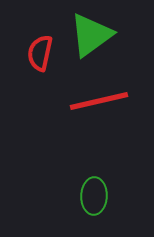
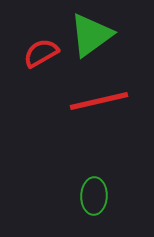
red semicircle: moved 1 px right; rotated 48 degrees clockwise
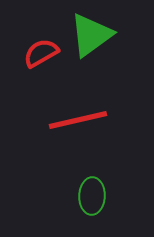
red line: moved 21 px left, 19 px down
green ellipse: moved 2 px left
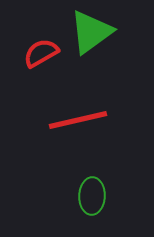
green triangle: moved 3 px up
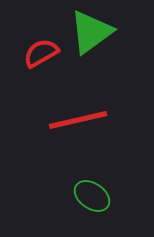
green ellipse: rotated 57 degrees counterclockwise
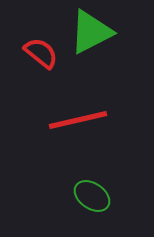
green triangle: rotated 9 degrees clockwise
red semicircle: rotated 69 degrees clockwise
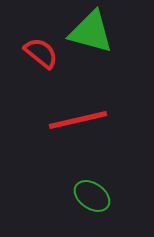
green triangle: rotated 42 degrees clockwise
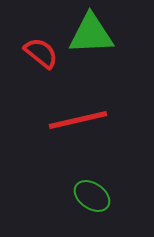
green triangle: moved 2 px down; rotated 18 degrees counterclockwise
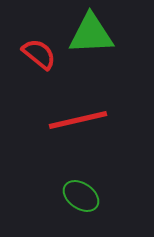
red semicircle: moved 2 px left, 1 px down
green ellipse: moved 11 px left
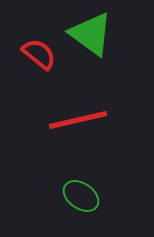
green triangle: rotated 39 degrees clockwise
